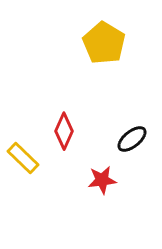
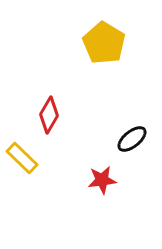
red diamond: moved 15 px left, 16 px up; rotated 6 degrees clockwise
yellow rectangle: moved 1 px left
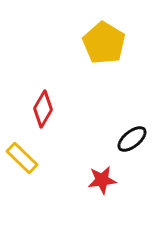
red diamond: moved 6 px left, 6 px up
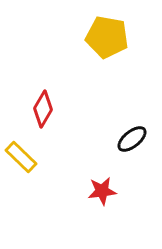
yellow pentagon: moved 3 px right, 6 px up; rotated 21 degrees counterclockwise
yellow rectangle: moved 1 px left, 1 px up
red star: moved 11 px down
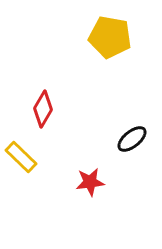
yellow pentagon: moved 3 px right
red star: moved 12 px left, 9 px up
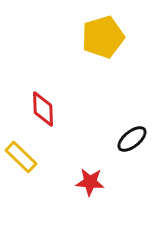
yellow pentagon: moved 7 px left; rotated 27 degrees counterclockwise
red diamond: rotated 33 degrees counterclockwise
red star: rotated 12 degrees clockwise
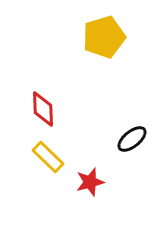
yellow pentagon: moved 1 px right
yellow rectangle: moved 27 px right
red star: rotated 20 degrees counterclockwise
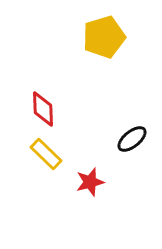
yellow rectangle: moved 2 px left, 3 px up
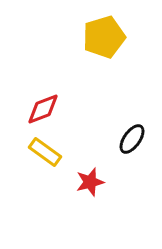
red diamond: rotated 72 degrees clockwise
black ellipse: rotated 16 degrees counterclockwise
yellow rectangle: moved 1 px left, 2 px up; rotated 8 degrees counterclockwise
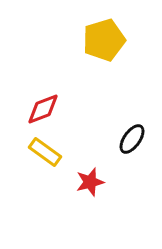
yellow pentagon: moved 3 px down
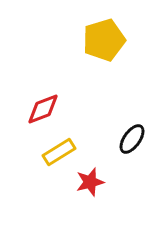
yellow rectangle: moved 14 px right; rotated 68 degrees counterclockwise
